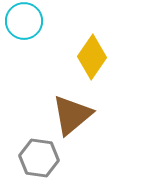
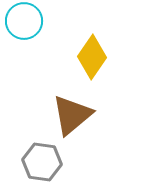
gray hexagon: moved 3 px right, 4 px down
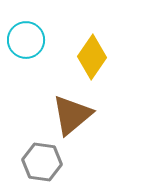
cyan circle: moved 2 px right, 19 px down
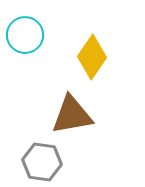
cyan circle: moved 1 px left, 5 px up
brown triangle: rotated 30 degrees clockwise
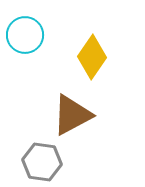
brown triangle: rotated 18 degrees counterclockwise
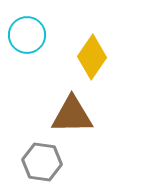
cyan circle: moved 2 px right
brown triangle: rotated 27 degrees clockwise
